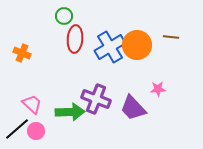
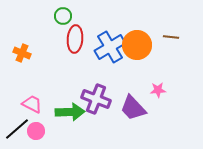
green circle: moved 1 px left
pink star: moved 1 px down
pink trapezoid: rotated 15 degrees counterclockwise
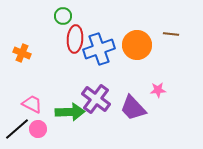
brown line: moved 3 px up
blue cross: moved 11 px left, 2 px down; rotated 12 degrees clockwise
purple cross: rotated 16 degrees clockwise
pink circle: moved 2 px right, 2 px up
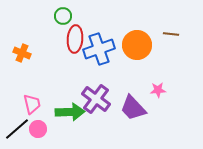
pink trapezoid: rotated 50 degrees clockwise
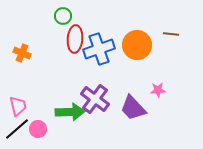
purple cross: moved 1 px left
pink trapezoid: moved 14 px left, 2 px down
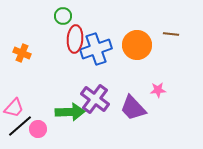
blue cross: moved 3 px left
pink trapezoid: moved 4 px left, 2 px down; rotated 55 degrees clockwise
black line: moved 3 px right, 3 px up
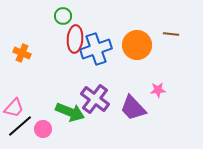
green arrow: rotated 24 degrees clockwise
pink circle: moved 5 px right
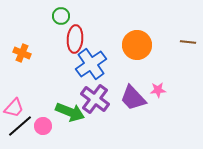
green circle: moved 2 px left
brown line: moved 17 px right, 8 px down
blue cross: moved 5 px left, 15 px down; rotated 16 degrees counterclockwise
purple trapezoid: moved 10 px up
pink circle: moved 3 px up
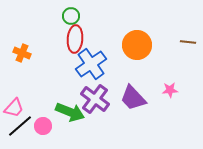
green circle: moved 10 px right
pink star: moved 12 px right
